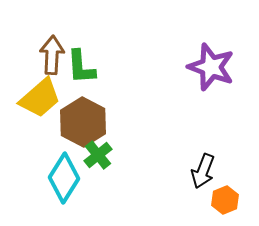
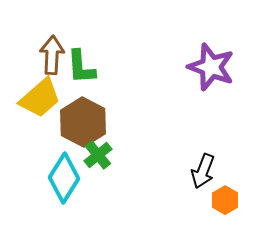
orange hexagon: rotated 8 degrees counterclockwise
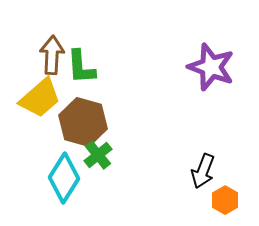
brown hexagon: rotated 12 degrees counterclockwise
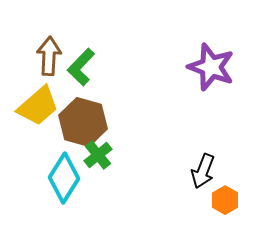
brown arrow: moved 3 px left, 1 px down
green L-shape: rotated 48 degrees clockwise
yellow trapezoid: moved 2 px left, 8 px down
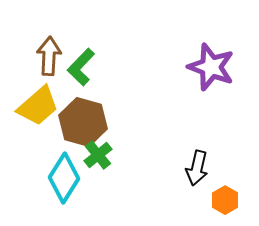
black arrow: moved 6 px left, 3 px up; rotated 8 degrees counterclockwise
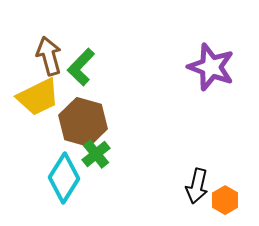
brown arrow: rotated 18 degrees counterclockwise
yellow trapezoid: moved 9 px up; rotated 15 degrees clockwise
green cross: moved 2 px left, 1 px up
black arrow: moved 18 px down
